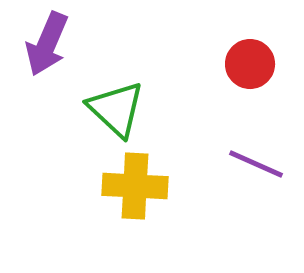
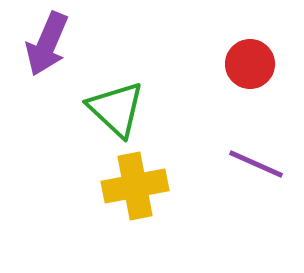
yellow cross: rotated 14 degrees counterclockwise
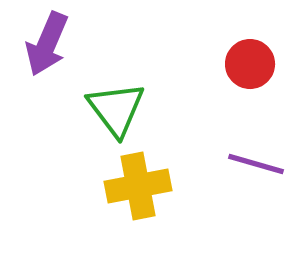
green triangle: rotated 10 degrees clockwise
purple line: rotated 8 degrees counterclockwise
yellow cross: moved 3 px right
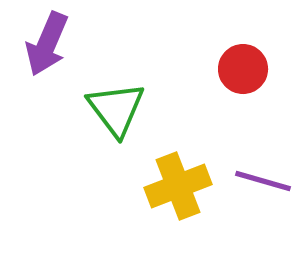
red circle: moved 7 px left, 5 px down
purple line: moved 7 px right, 17 px down
yellow cross: moved 40 px right; rotated 10 degrees counterclockwise
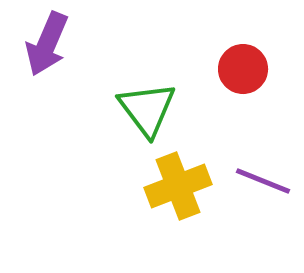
green triangle: moved 31 px right
purple line: rotated 6 degrees clockwise
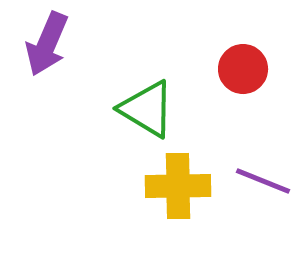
green triangle: rotated 22 degrees counterclockwise
yellow cross: rotated 20 degrees clockwise
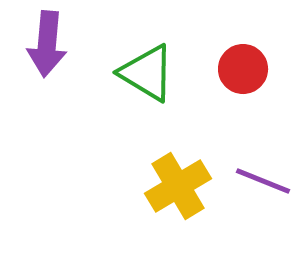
purple arrow: rotated 18 degrees counterclockwise
green triangle: moved 36 px up
yellow cross: rotated 30 degrees counterclockwise
